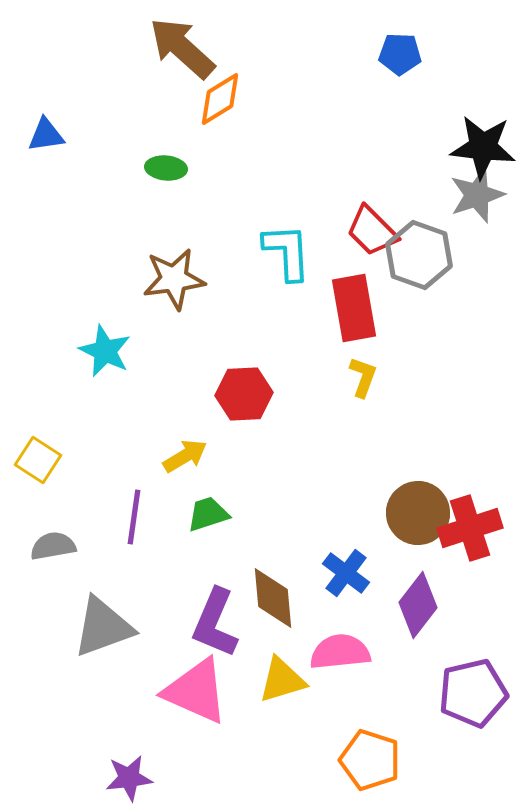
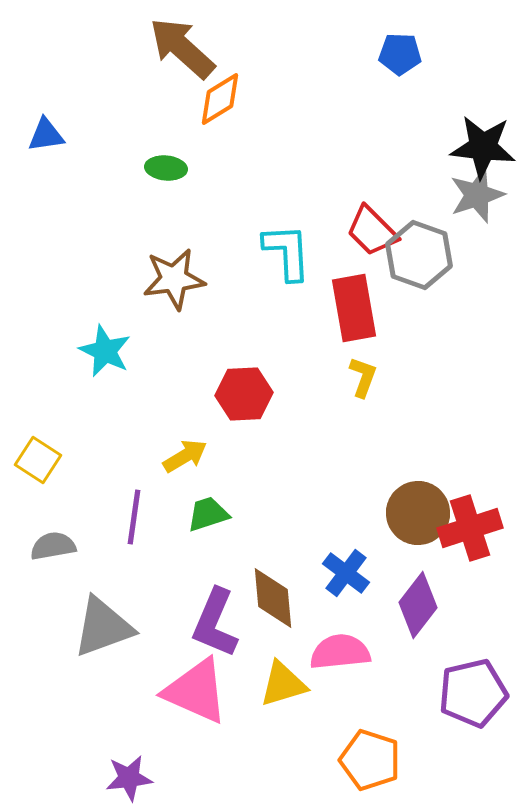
yellow triangle: moved 1 px right, 4 px down
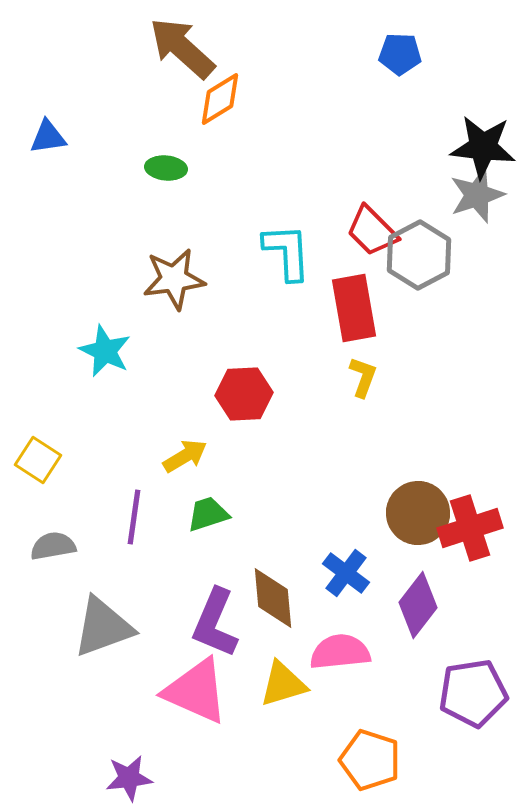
blue triangle: moved 2 px right, 2 px down
gray hexagon: rotated 12 degrees clockwise
purple pentagon: rotated 4 degrees clockwise
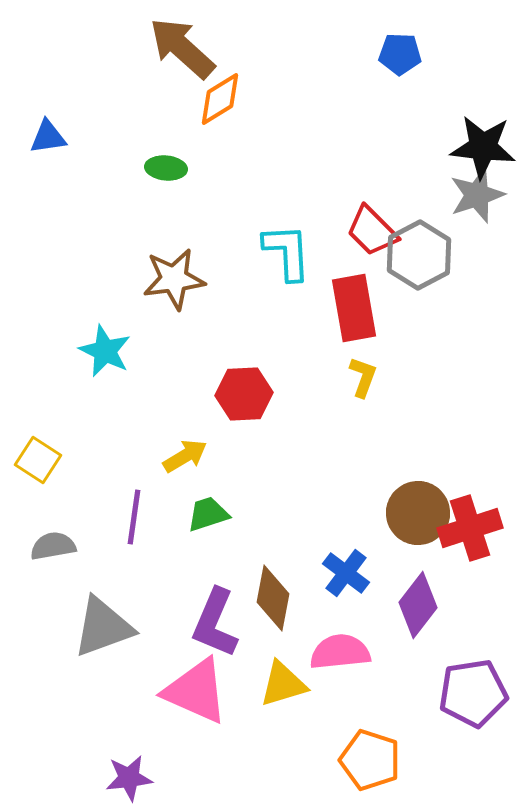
brown diamond: rotated 16 degrees clockwise
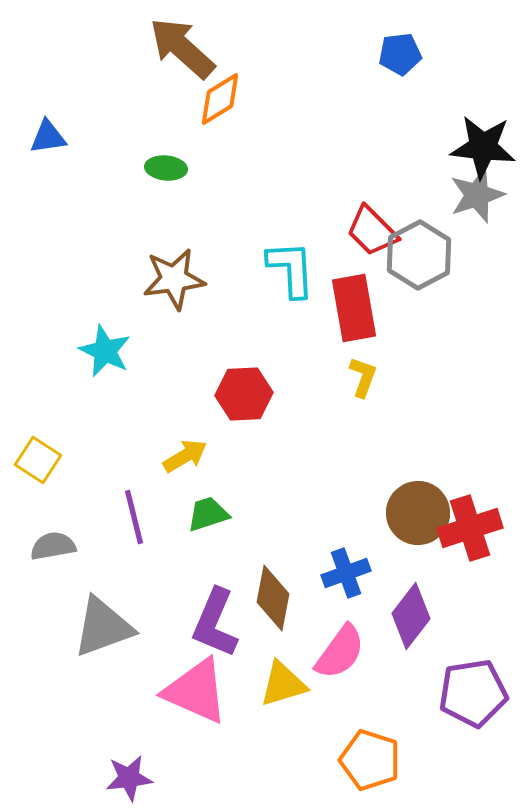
blue pentagon: rotated 9 degrees counterclockwise
cyan L-shape: moved 4 px right, 17 px down
purple line: rotated 22 degrees counterclockwise
blue cross: rotated 33 degrees clockwise
purple diamond: moved 7 px left, 11 px down
pink semicircle: rotated 132 degrees clockwise
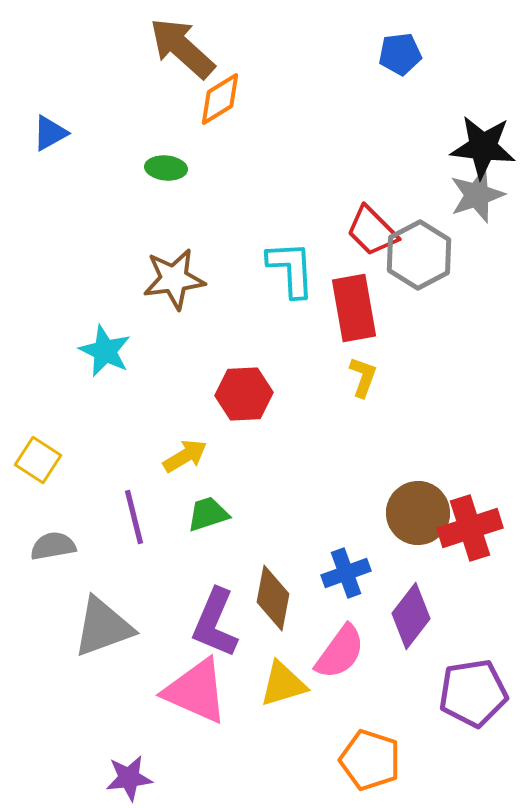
blue triangle: moved 2 px right, 4 px up; rotated 21 degrees counterclockwise
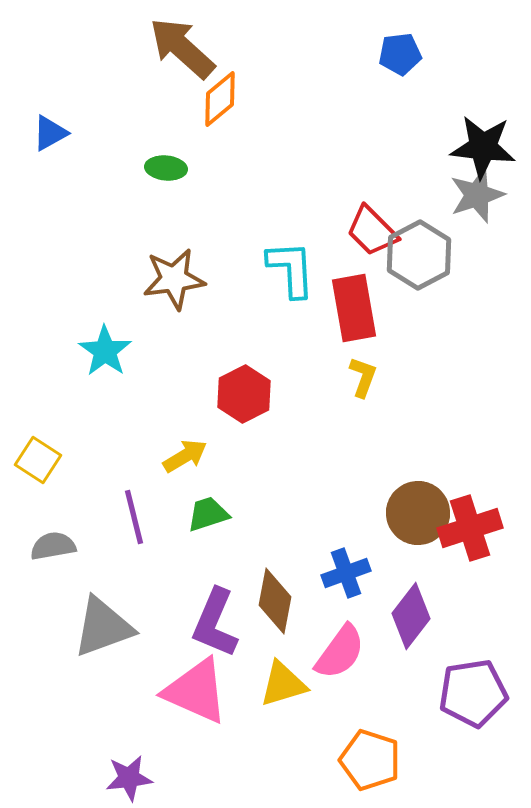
orange diamond: rotated 8 degrees counterclockwise
cyan star: rotated 10 degrees clockwise
red hexagon: rotated 24 degrees counterclockwise
brown diamond: moved 2 px right, 3 px down
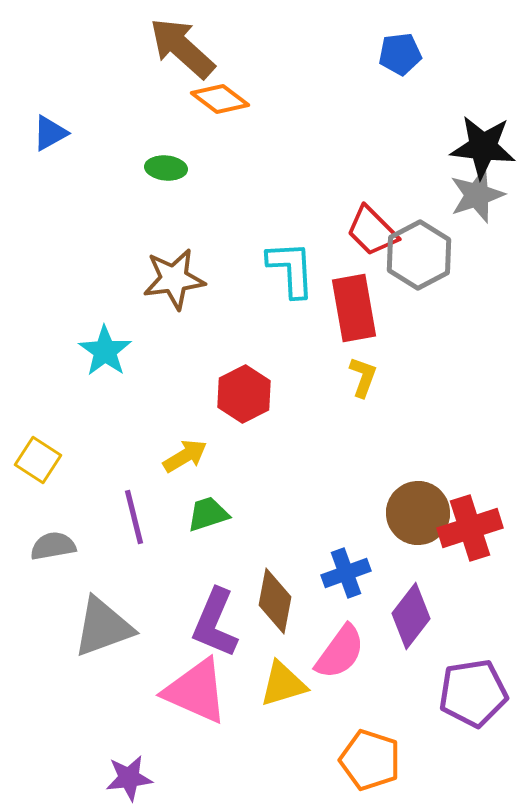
orange diamond: rotated 76 degrees clockwise
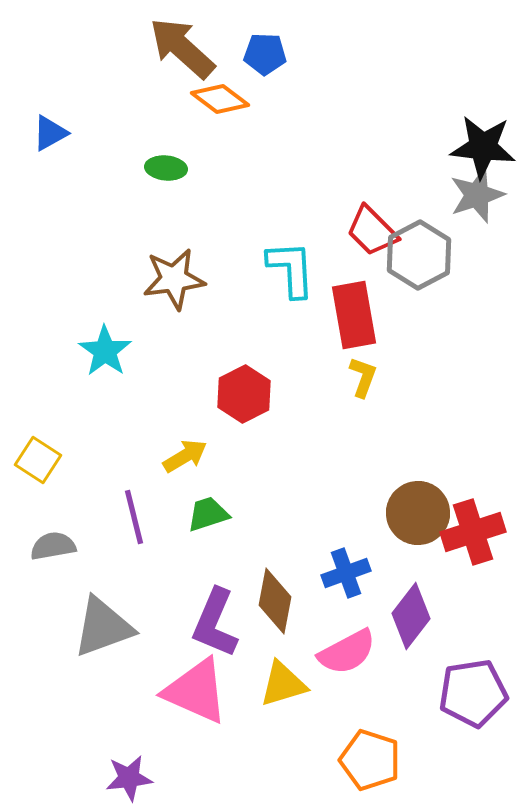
blue pentagon: moved 135 px left; rotated 9 degrees clockwise
red rectangle: moved 7 px down
red cross: moved 3 px right, 4 px down
pink semicircle: moved 7 px right; rotated 26 degrees clockwise
